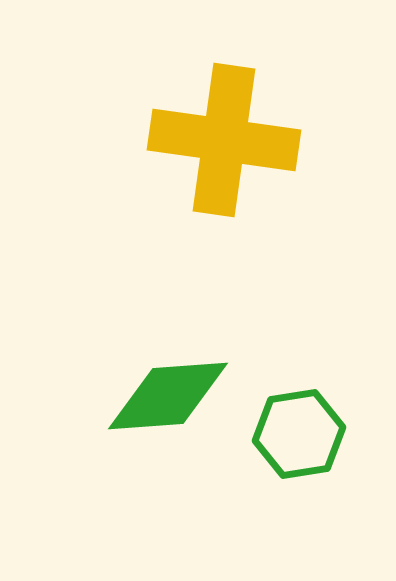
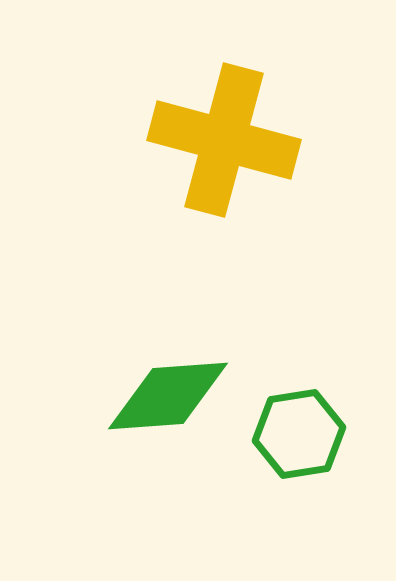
yellow cross: rotated 7 degrees clockwise
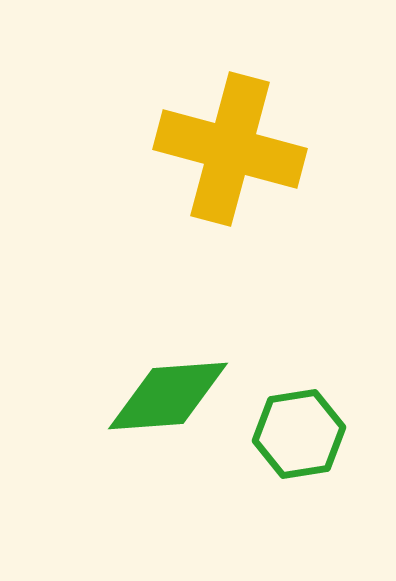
yellow cross: moved 6 px right, 9 px down
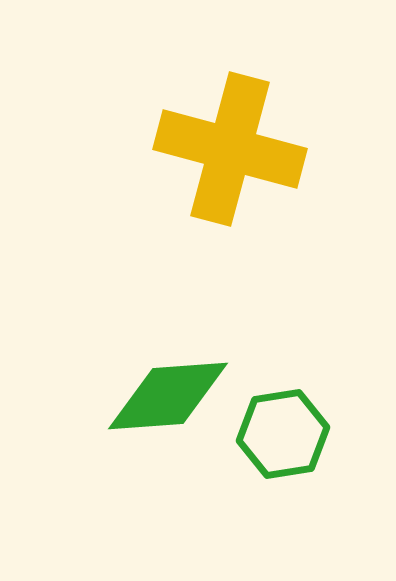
green hexagon: moved 16 px left
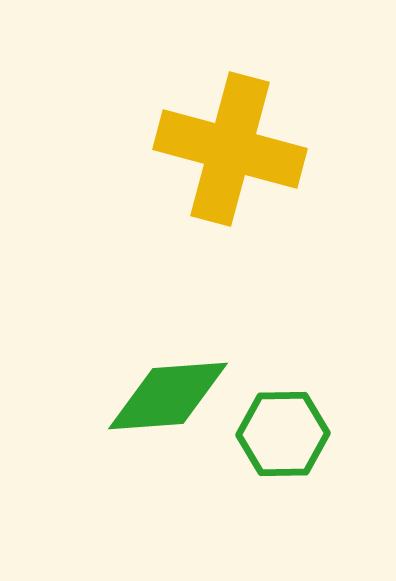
green hexagon: rotated 8 degrees clockwise
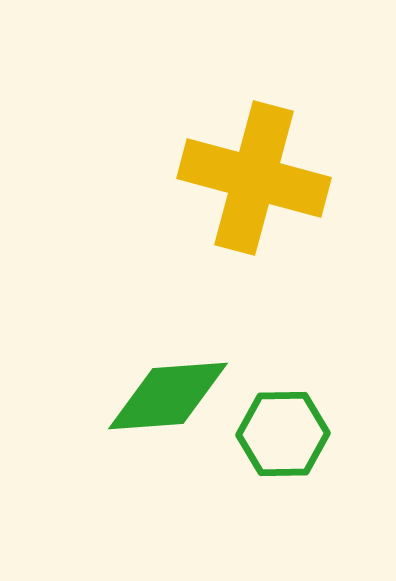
yellow cross: moved 24 px right, 29 px down
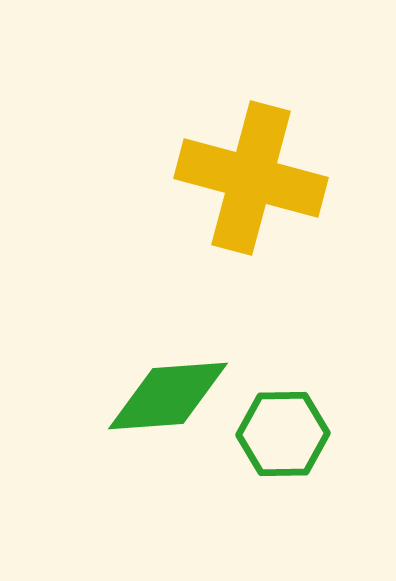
yellow cross: moved 3 px left
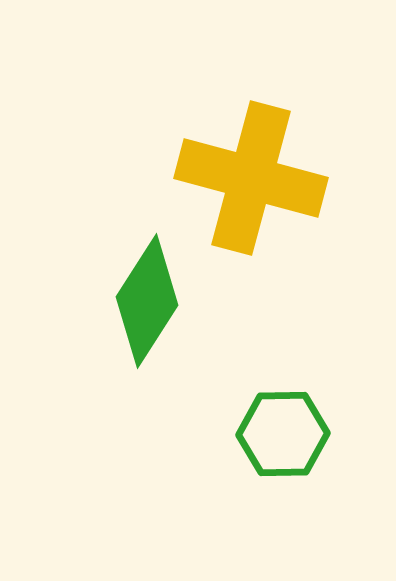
green diamond: moved 21 px left, 95 px up; rotated 53 degrees counterclockwise
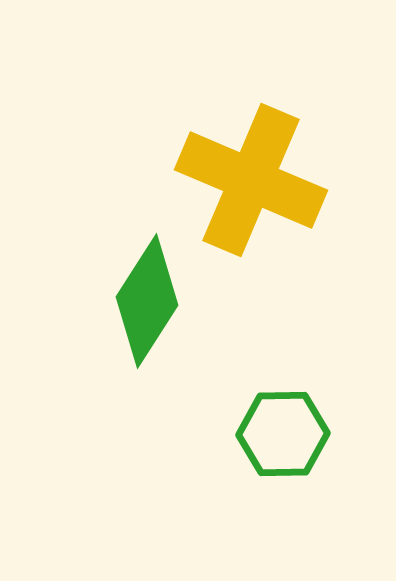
yellow cross: moved 2 px down; rotated 8 degrees clockwise
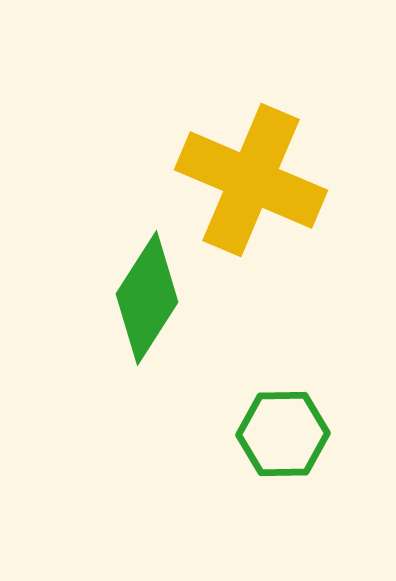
green diamond: moved 3 px up
